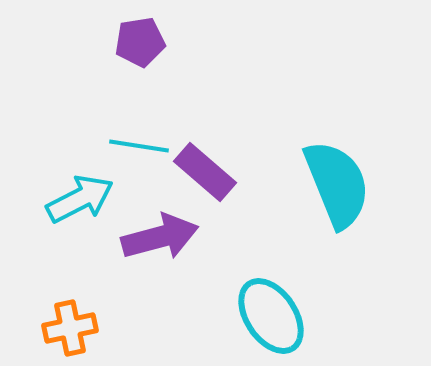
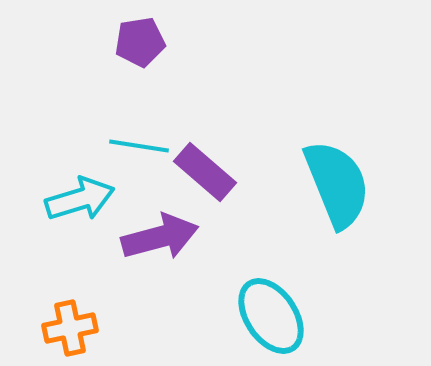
cyan arrow: rotated 10 degrees clockwise
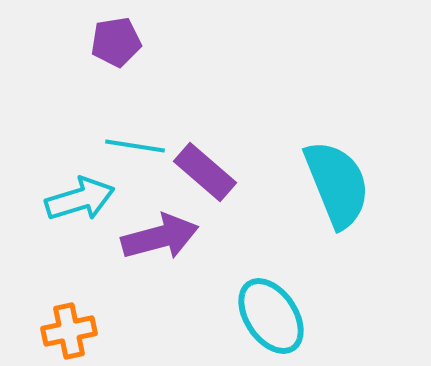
purple pentagon: moved 24 px left
cyan line: moved 4 px left
orange cross: moved 1 px left, 3 px down
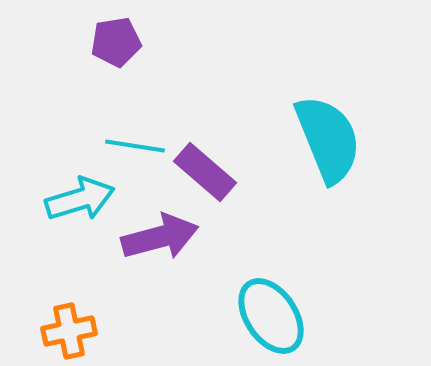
cyan semicircle: moved 9 px left, 45 px up
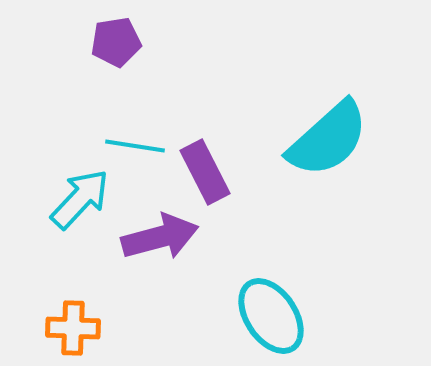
cyan semicircle: rotated 70 degrees clockwise
purple rectangle: rotated 22 degrees clockwise
cyan arrow: rotated 30 degrees counterclockwise
orange cross: moved 4 px right, 3 px up; rotated 14 degrees clockwise
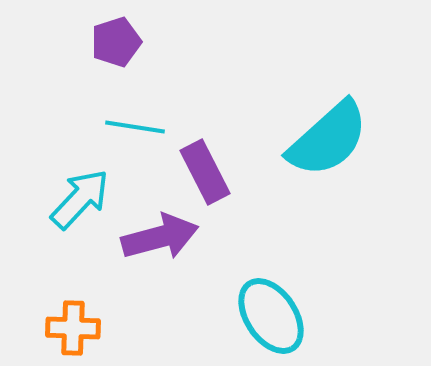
purple pentagon: rotated 9 degrees counterclockwise
cyan line: moved 19 px up
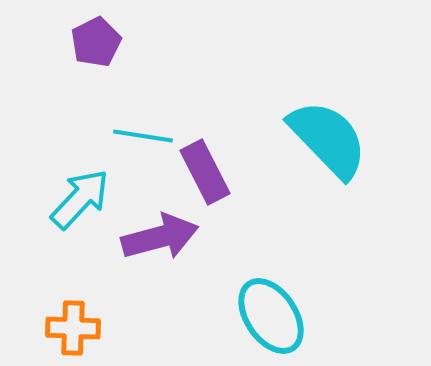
purple pentagon: moved 20 px left; rotated 9 degrees counterclockwise
cyan line: moved 8 px right, 9 px down
cyan semicircle: rotated 92 degrees counterclockwise
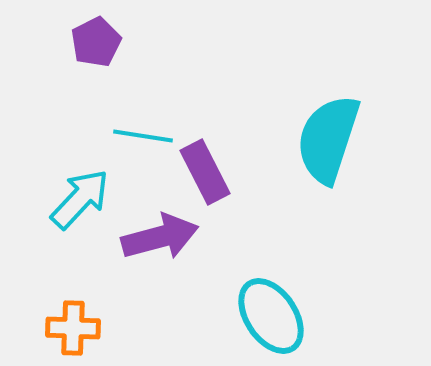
cyan semicircle: rotated 118 degrees counterclockwise
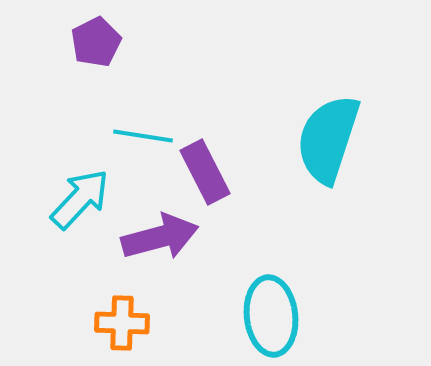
cyan ellipse: rotated 28 degrees clockwise
orange cross: moved 49 px right, 5 px up
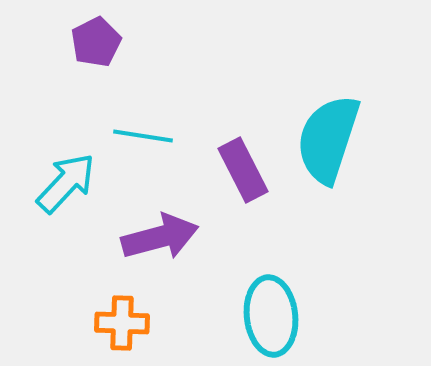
purple rectangle: moved 38 px right, 2 px up
cyan arrow: moved 14 px left, 16 px up
